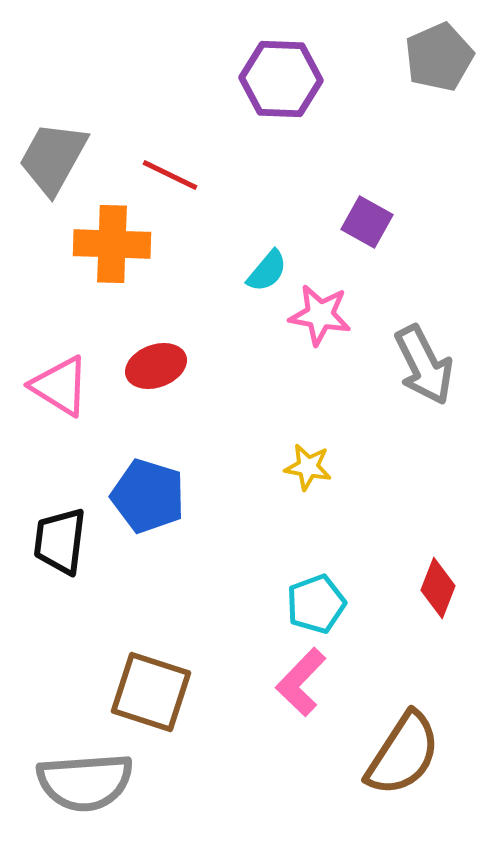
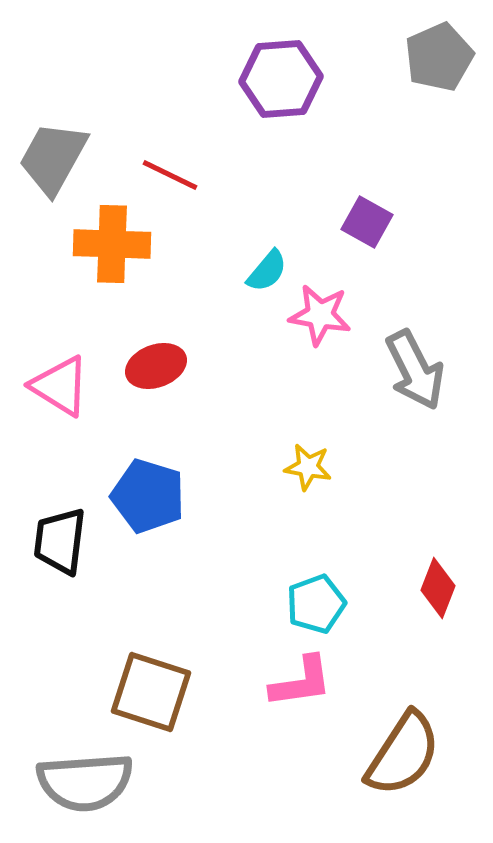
purple hexagon: rotated 6 degrees counterclockwise
gray arrow: moved 9 px left, 5 px down
pink L-shape: rotated 142 degrees counterclockwise
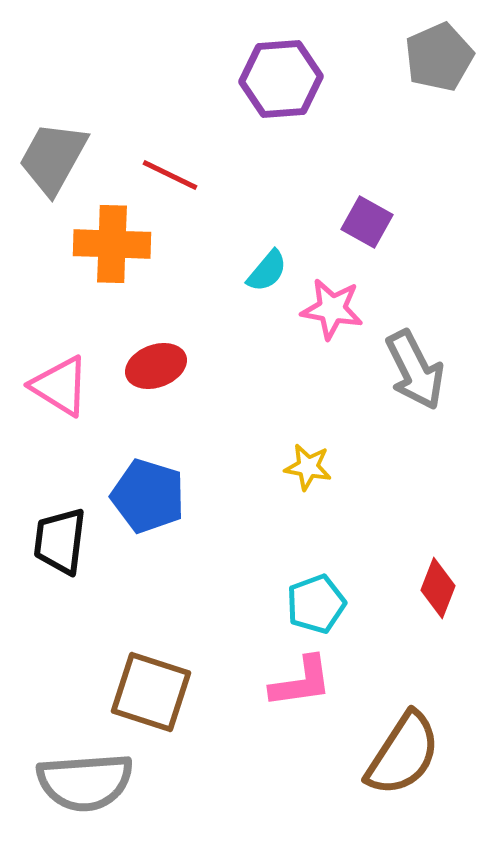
pink star: moved 12 px right, 6 px up
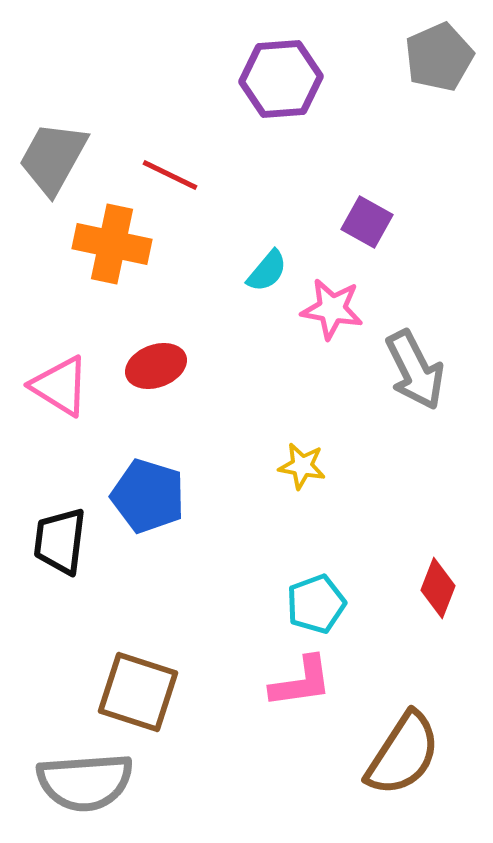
orange cross: rotated 10 degrees clockwise
yellow star: moved 6 px left, 1 px up
brown square: moved 13 px left
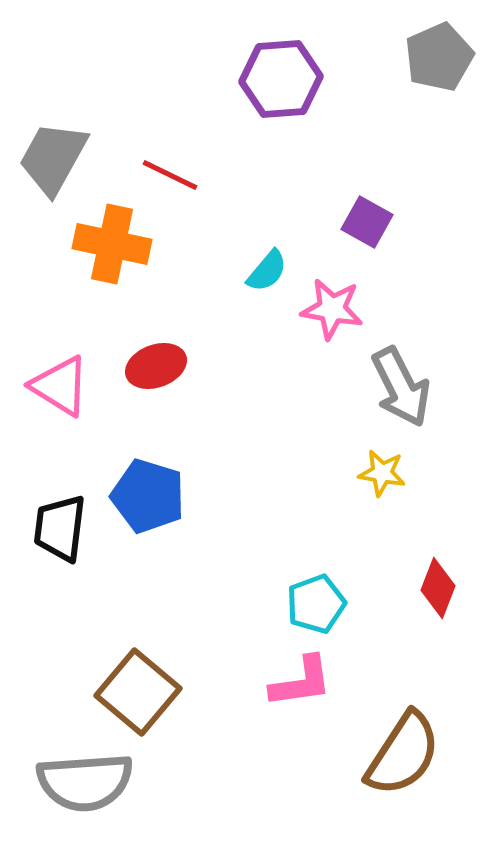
gray arrow: moved 14 px left, 17 px down
yellow star: moved 80 px right, 7 px down
black trapezoid: moved 13 px up
brown square: rotated 22 degrees clockwise
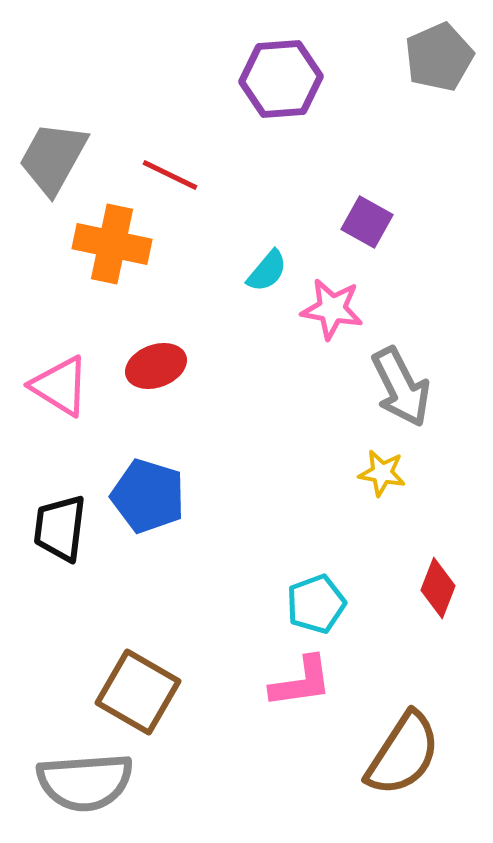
brown square: rotated 10 degrees counterclockwise
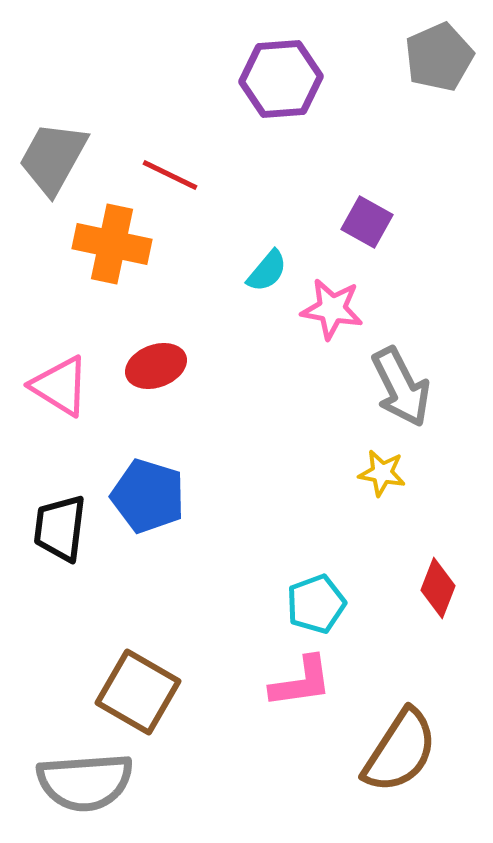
brown semicircle: moved 3 px left, 3 px up
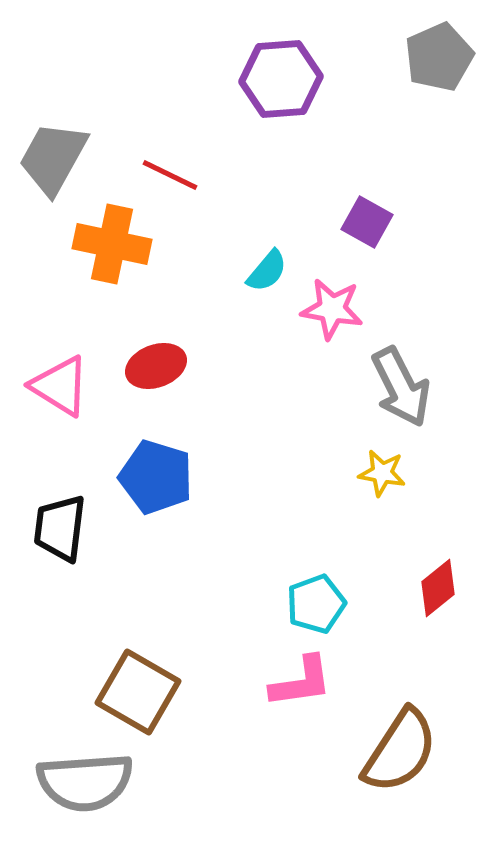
blue pentagon: moved 8 px right, 19 px up
red diamond: rotated 30 degrees clockwise
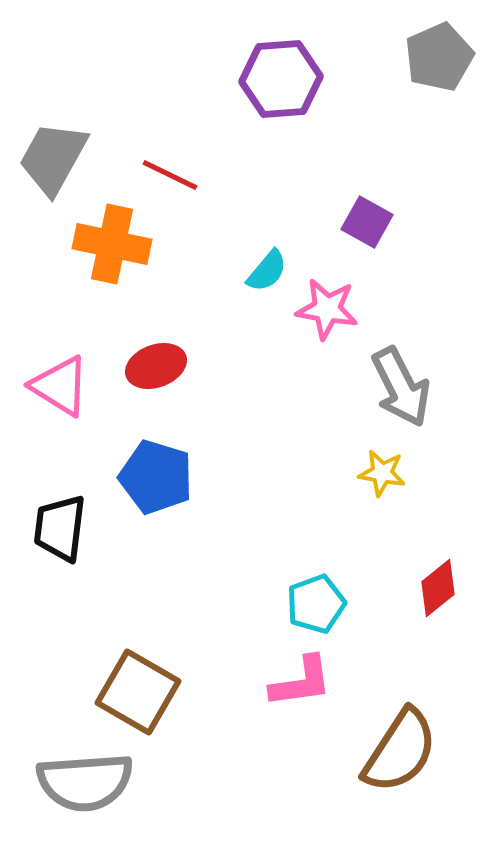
pink star: moved 5 px left
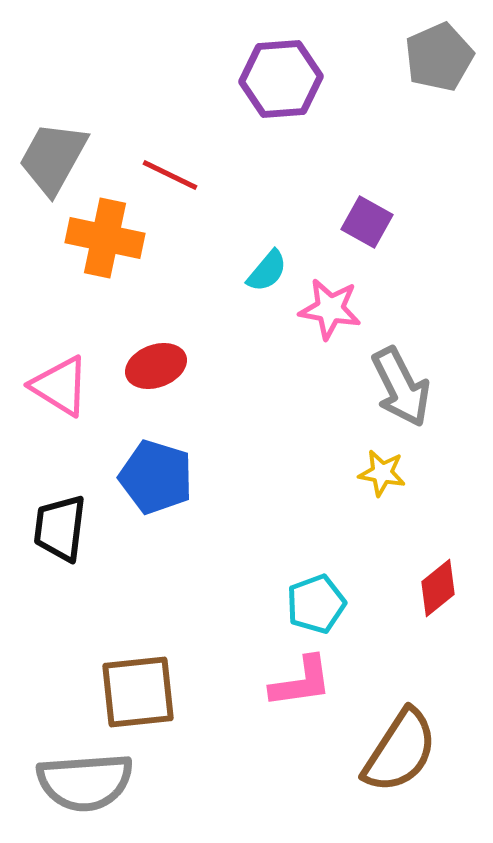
orange cross: moved 7 px left, 6 px up
pink star: moved 3 px right
brown square: rotated 36 degrees counterclockwise
